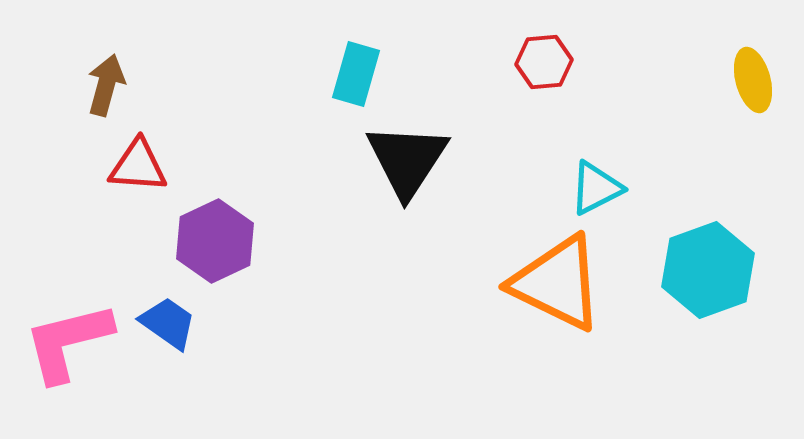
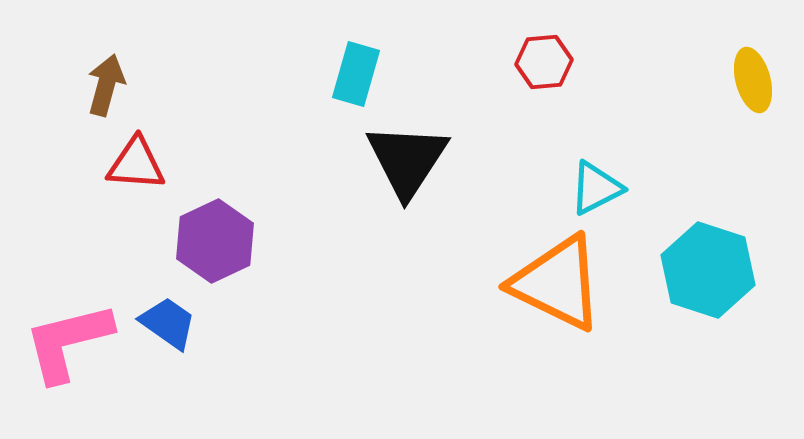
red triangle: moved 2 px left, 2 px up
cyan hexagon: rotated 22 degrees counterclockwise
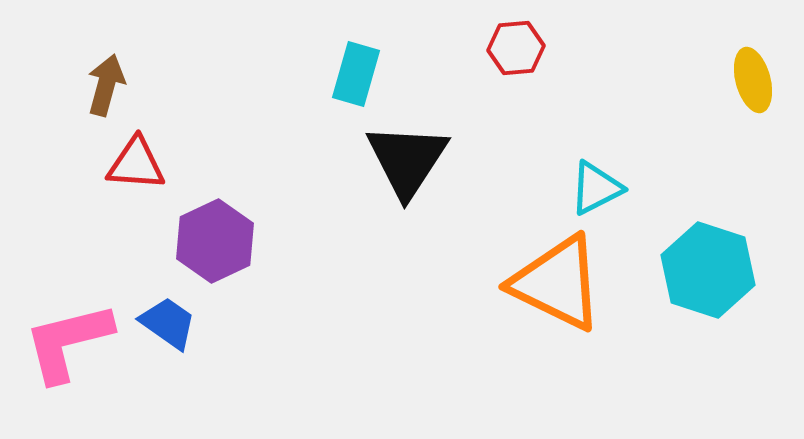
red hexagon: moved 28 px left, 14 px up
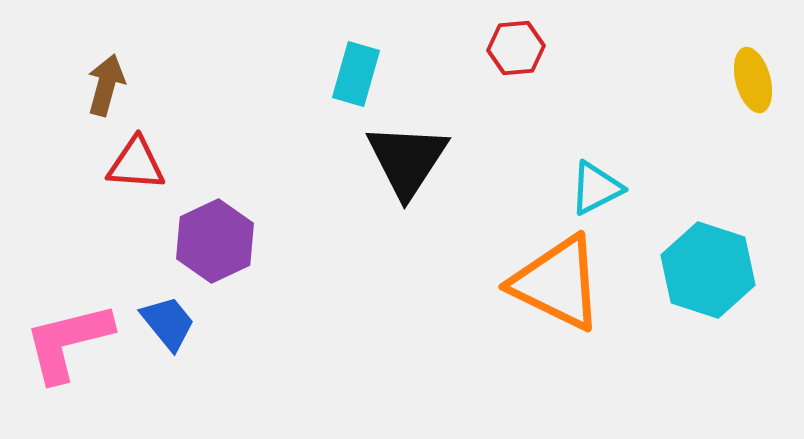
blue trapezoid: rotated 16 degrees clockwise
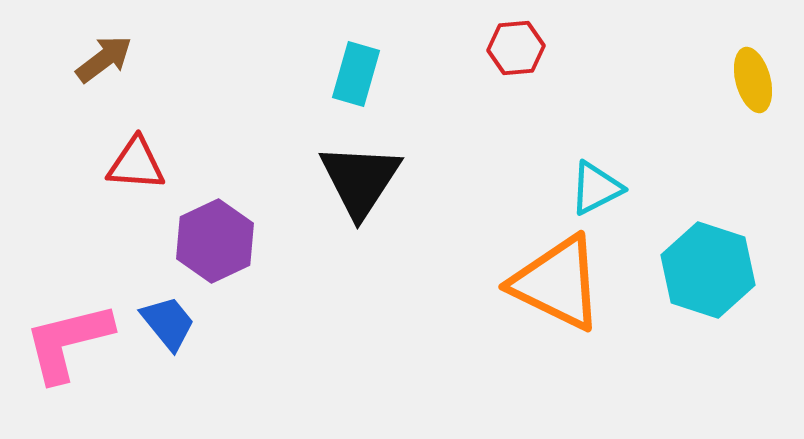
brown arrow: moved 2 px left, 26 px up; rotated 38 degrees clockwise
black triangle: moved 47 px left, 20 px down
